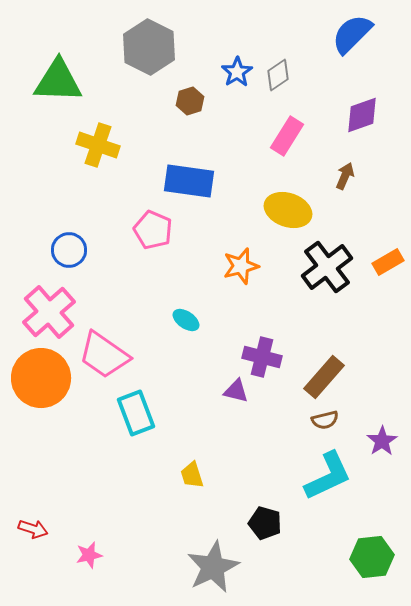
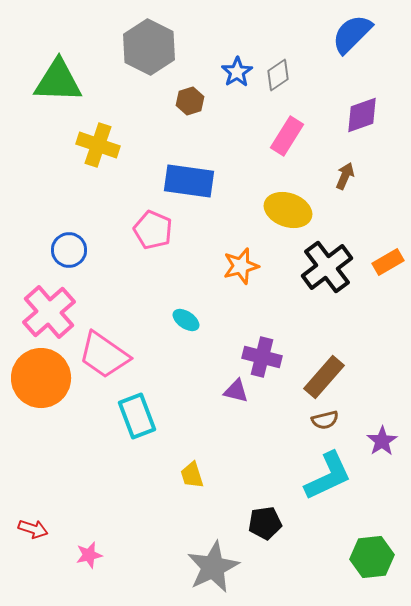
cyan rectangle: moved 1 px right, 3 px down
black pentagon: rotated 24 degrees counterclockwise
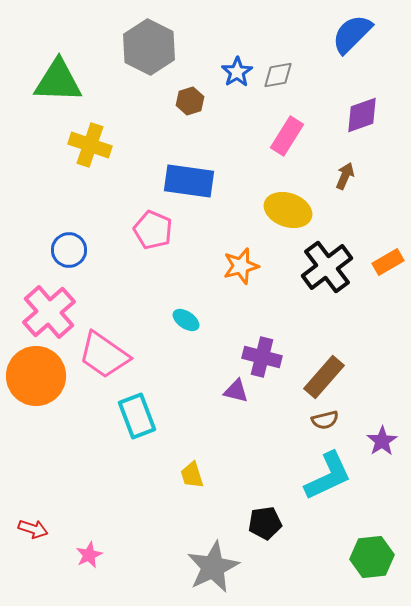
gray diamond: rotated 24 degrees clockwise
yellow cross: moved 8 px left
orange circle: moved 5 px left, 2 px up
pink star: rotated 12 degrees counterclockwise
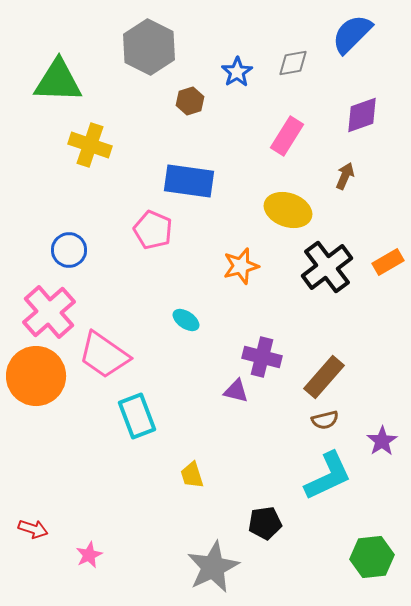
gray diamond: moved 15 px right, 12 px up
